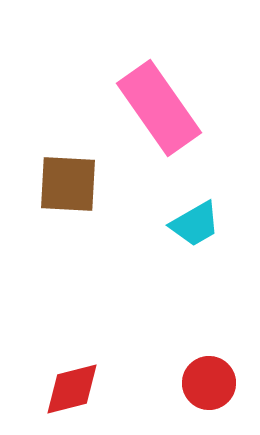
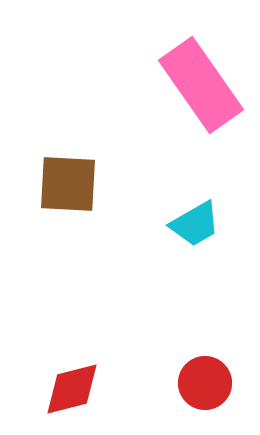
pink rectangle: moved 42 px right, 23 px up
red circle: moved 4 px left
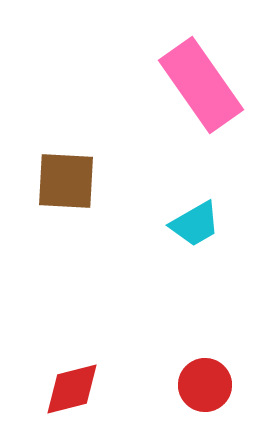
brown square: moved 2 px left, 3 px up
red circle: moved 2 px down
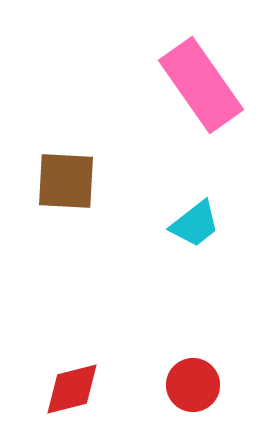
cyan trapezoid: rotated 8 degrees counterclockwise
red circle: moved 12 px left
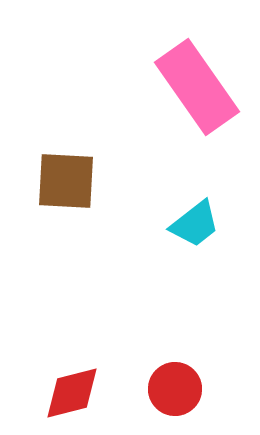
pink rectangle: moved 4 px left, 2 px down
red circle: moved 18 px left, 4 px down
red diamond: moved 4 px down
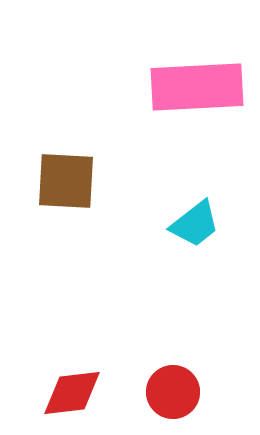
pink rectangle: rotated 58 degrees counterclockwise
red circle: moved 2 px left, 3 px down
red diamond: rotated 8 degrees clockwise
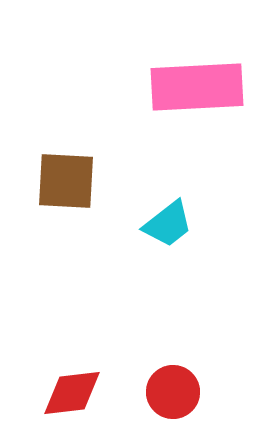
cyan trapezoid: moved 27 px left
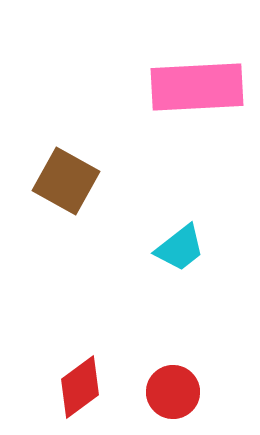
brown square: rotated 26 degrees clockwise
cyan trapezoid: moved 12 px right, 24 px down
red diamond: moved 8 px right, 6 px up; rotated 30 degrees counterclockwise
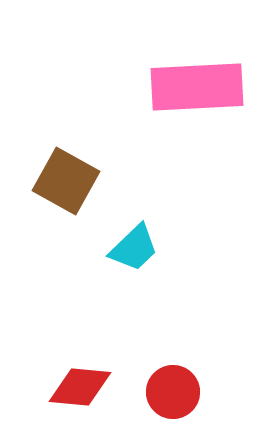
cyan trapezoid: moved 46 px left; rotated 6 degrees counterclockwise
red diamond: rotated 42 degrees clockwise
